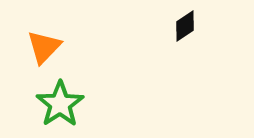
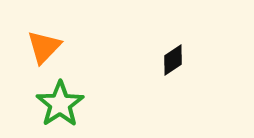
black diamond: moved 12 px left, 34 px down
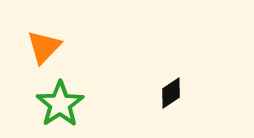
black diamond: moved 2 px left, 33 px down
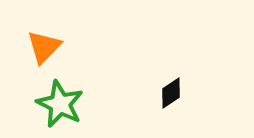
green star: rotated 12 degrees counterclockwise
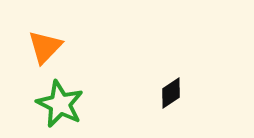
orange triangle: moved 1 px right
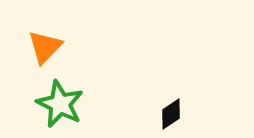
black diamond: moved 21 px down
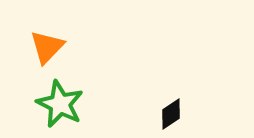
orange triangle: moved 2 px right
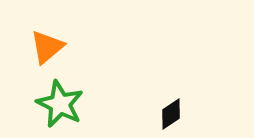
orange triangle: rotated 6 degrees clockwise
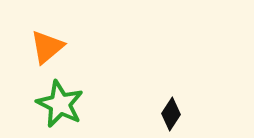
black diamond: rotated 24 degrees counterclockwise
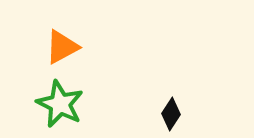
orange triangle: moved 15 px right; rotated 12 degrees clockwise
